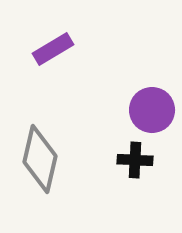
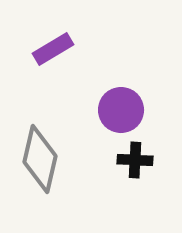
purple circle: moved 31 px left
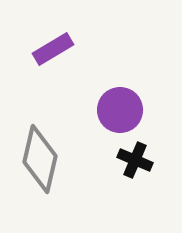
purple circle: moved 1 px left
black cross: rotated 20 degrees clockwise
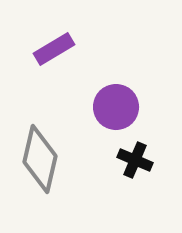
purple rectangle: moved 1 px right
purple circle: moved 4 px left, 3 px up
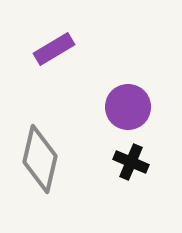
purple circle: moved 12 px right
black cross: moved 4 px left, 2 px down
